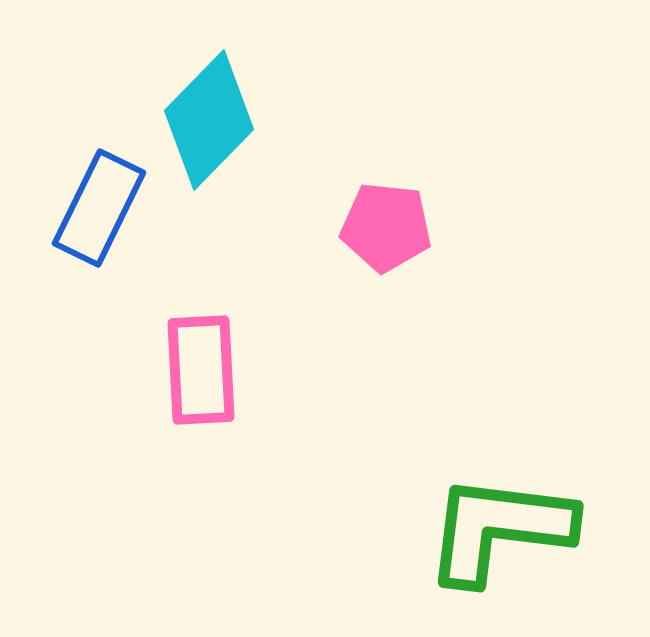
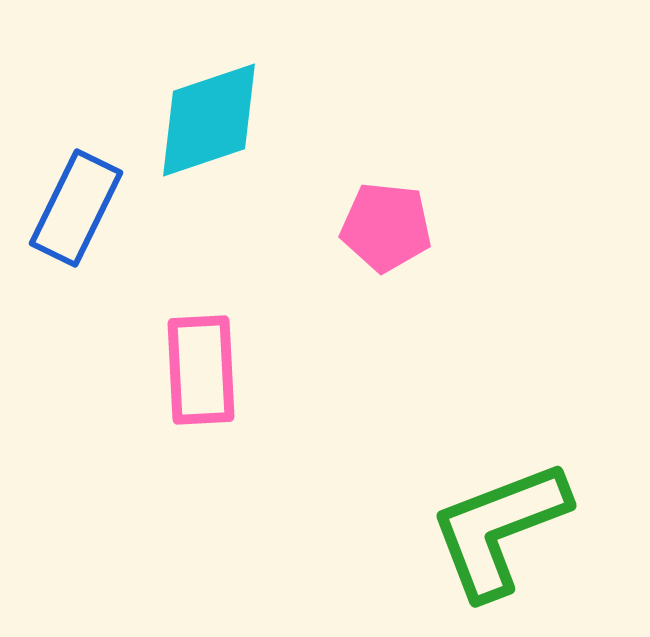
cyan diamond: rotated 27 degrees clockwise
blue rectangle: moved 23 px left
green L-shape: rotated 28 degrees counterclockwise
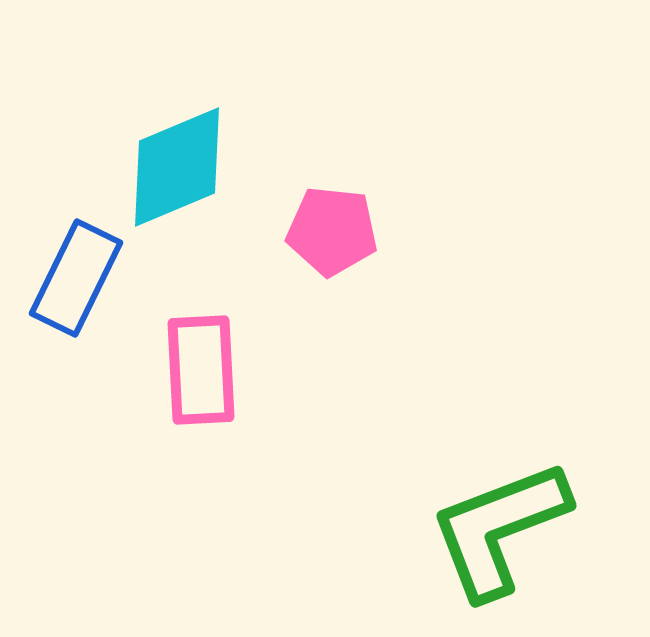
cyan diamond: moved 32 px left, 47 px down; rotated 4 degrees counterclockwise
blue rectangle: moved 70 px down
pink pentagon: moved 54 px left, 4 px down
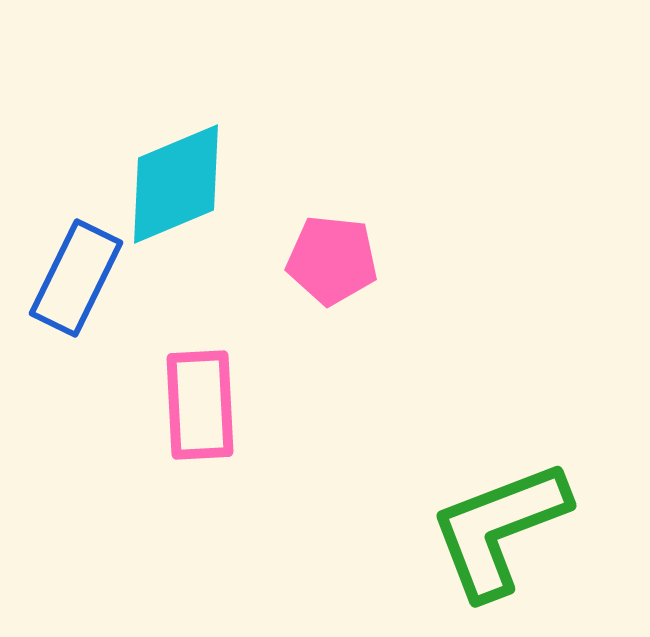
cyan diamond: moved 1 px left, 17 px down
pink pentagon: moved 29 px down
pink rectangle: moved 1 px left, 35 px down
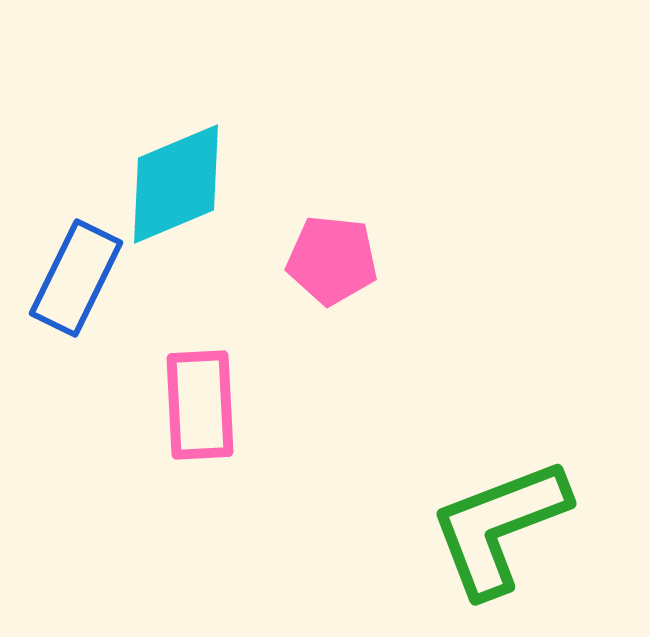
green L-shape: moved 2 px up
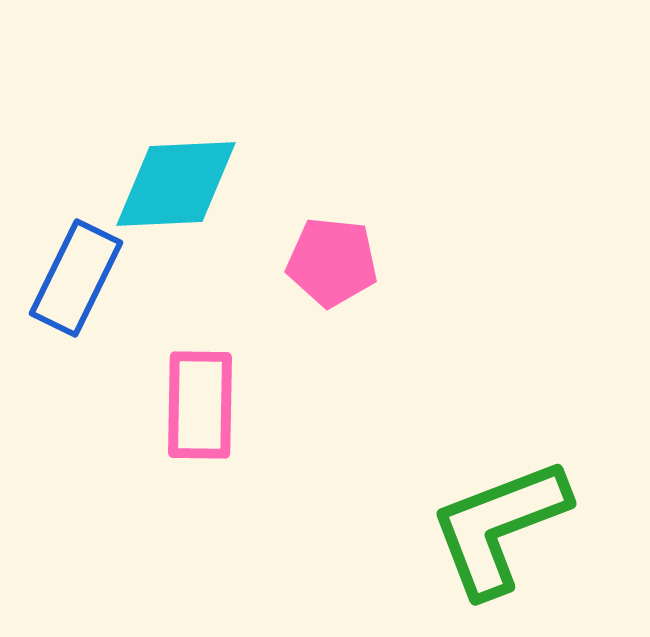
cyan diamond: rotated 20 degrees clockwise
pink pentagon: moved 2 px down
pink rectangle: rotated 4 degrees clockwise
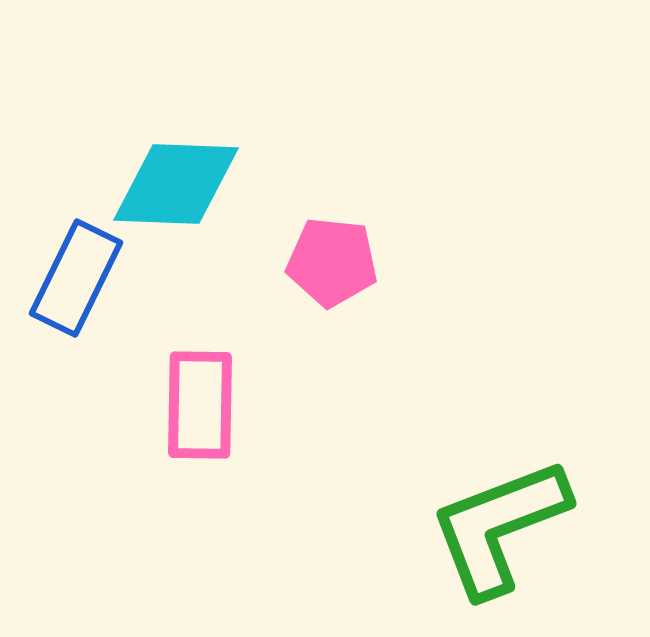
cyan diamond: rotated 5 degrees clockwise
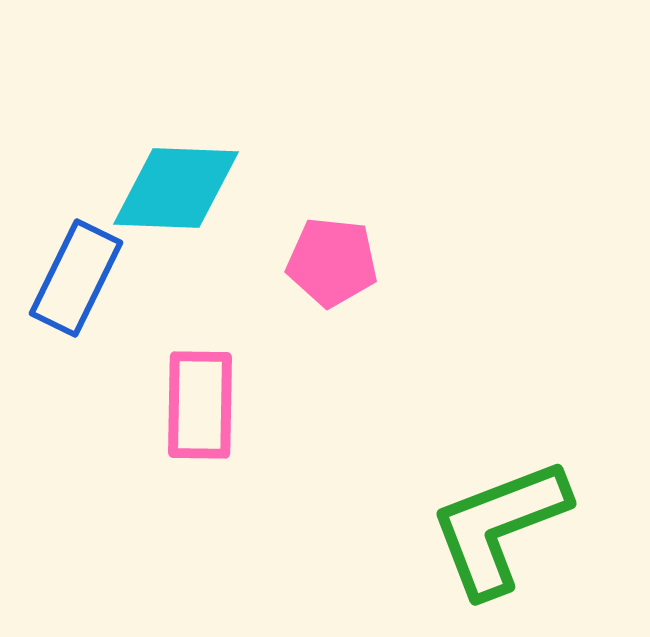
cyan diamond: moved 4 px down
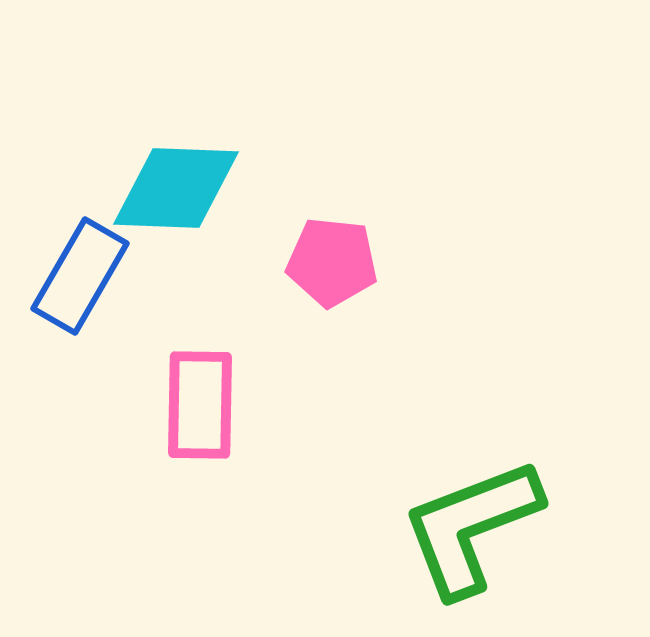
blue rectangle: moved 4 px right, 2 px up; rotated 4 degrees clockwise
green L-shape: moved 28 px left
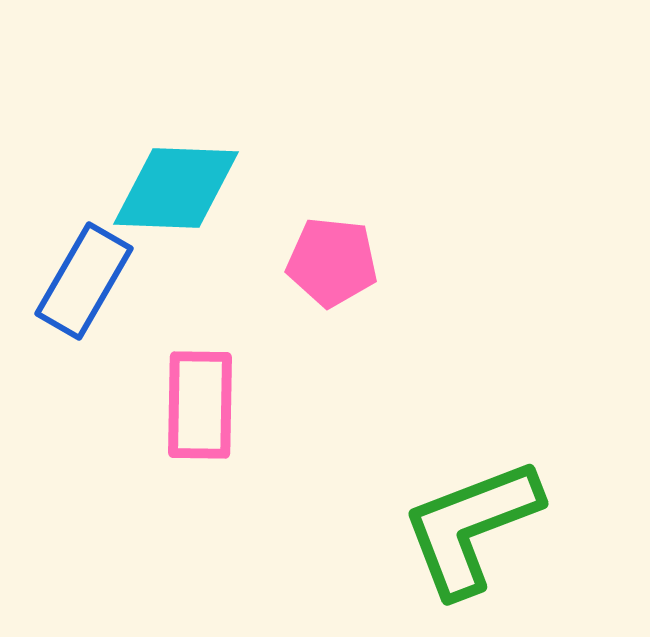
blue rectangle: moved 4 px right, 5 px down
